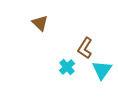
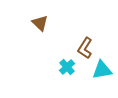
cyan triangle: rotated 45 degrees clockwise
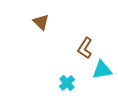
brown triangle: moved 1 px right, 1 px up
cyan cross: moved 16 px down
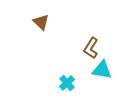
brown L-shape: moved 6 px right
cyan triangle: rotated 20 degrees clockwise
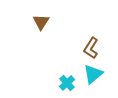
brown triangle: rotated 18 degrees clockwise
cyan triangle: moved 9 px left, 4 px down; rotated 50 degrees counterclockwise
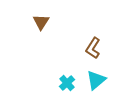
brown L-shape: moved 2 px right
cyan triangle: moved 3 px right, 6 px down
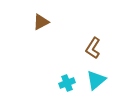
brown triangle: rotated 30 degrees clockwise
cyan cross: rotated 21 degrees clockwise
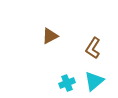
brown triangle: moved 9 px right, 14 px down
cyan triangle: moved 2 px left, 1 px down
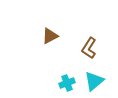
brown L-shape: moved 4 px left
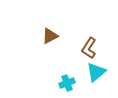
cyan triangle: moved 2 px right, 9 px up
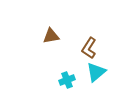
brown triangle: moved 1 px right; rotated 18 degrees clockwise
cyan cross: moved 3 px up
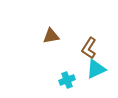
cyan triangle: moved 3 px up; rotated 15 degrees clockwise
